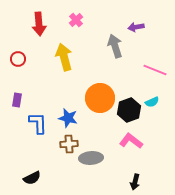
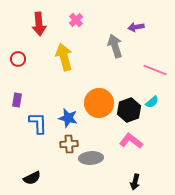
orange circle: moved 1 px left, 5 px down
cyan semicircle: rotated 16 degrees counterclockwise
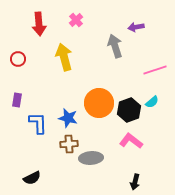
pink line: rotated 40 degrees counterclockwise
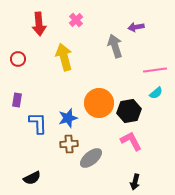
pink line: rotated 10 degrees clockwise
cyan semicircle: moved 4 px right, 9 px up
black hexagon: moved 1 px down; rotated 10 degrees clockwise
blue star: rotated 30 degrees counterclockwise
pink L-shape: rotated 25 degrees clockwise
gray ellipse: rotated 35 degrees counterclockwise
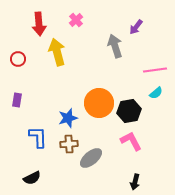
purple arrow: rotated 42 degrees counterclockwise
yellow arrow: moved 7 px left, 5 px up
blue L-shape: moved 14 px down
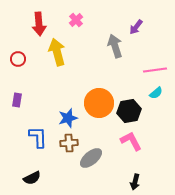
brown cross: moved 1 px up
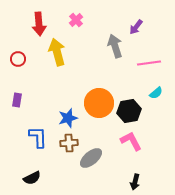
pink line: moved 6 px left, 7 px up
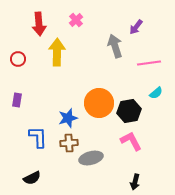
yellow arrow: rotated 16 degrees clockwise
gray ellipse: rotated 25 degrees clockwise
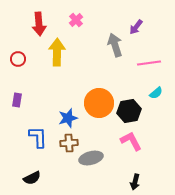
gray arrow: moved 1 px up
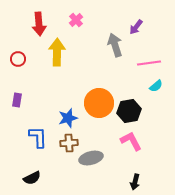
cyan semicircle: moved 7 px up
